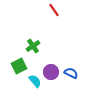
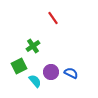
red line: moved 1 px left, 8 px down
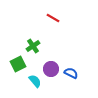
red line: rotated 24 degrees counterclockwise
green square: moved 1 px left, 2 px up
purple circle: moved 3 px up
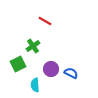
red line: moved 8 px left, 3 px down
cyan semicircle: moved 4 px down; rotated 144 degrees counterclockwise
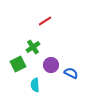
red line: rotated 64 degrees counterclockwise
green cross: moved 1 px down
purple circle: moved 4 px up
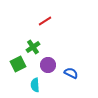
purple circle: moved 3 px left
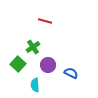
red line: rotated 48 degrees clockwise
green square: rotated 21 degrees counterclockwise
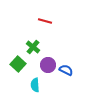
green cross: rotated 16 degrees counterclockwise
blue semicircle: moved 5 px left, 3 px up
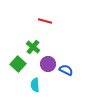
purple circle: moved 1 px up
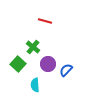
blue semicircle: rotated 72 degrees counterclockwise
